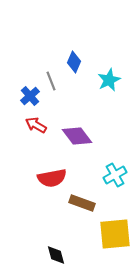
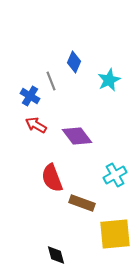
blue cross: rotated 18 degrees counterclockwise
red semicircle: rotated 80 degrees clockwise
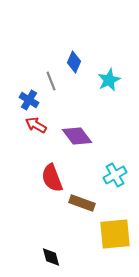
blue cross: moved 1 px left, 4 px down
black diamond: moved 5 px left, 2 px down
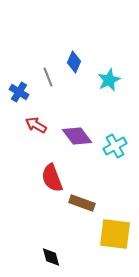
gray line: moved 3 px left, 4 px up
blue cross: moved 10 px left, 8 px up
cyan cross: moved 29 px up
yellow square: rotated 12 degrees clockwise
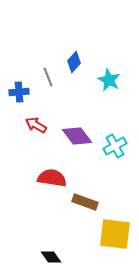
blue diamond: rotated 20 degrees clockwise
cyan star: rotated 20 degrees counterclockwise
blue cross: rotated 36 degrees counterclockwise
red semicircle: rotated 120 degrees clockwise
brown rectangle: moved 3 px right, 1 px up
black diamond: rotated 20 degrees counterclockwise
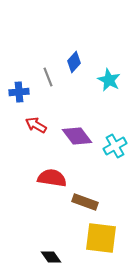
yellow square: moved 14 px left, 4 px down
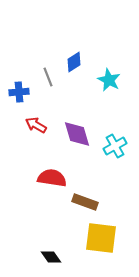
blue diamond: rotated 15 degrees clockwise
purple diamond: moved 2 px up; rotated 20 degrees clockwise
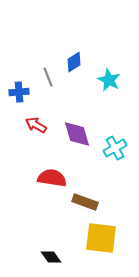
cyan cross: moved 2 px down
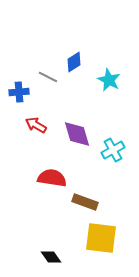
gray line: rotated 42 degrees counterclockwise
cyan cross: moved 2 px left, 2 px down
